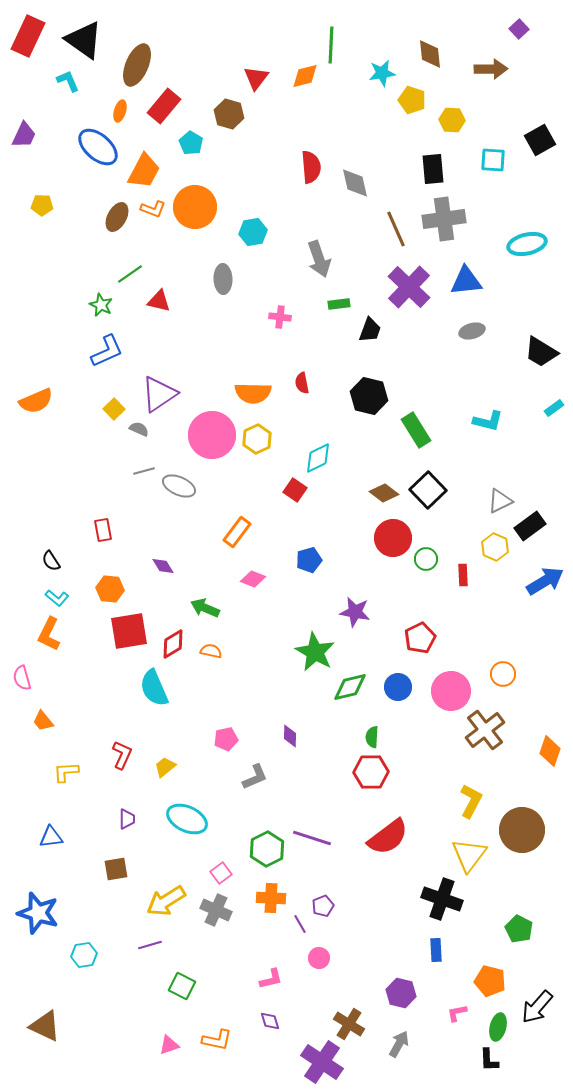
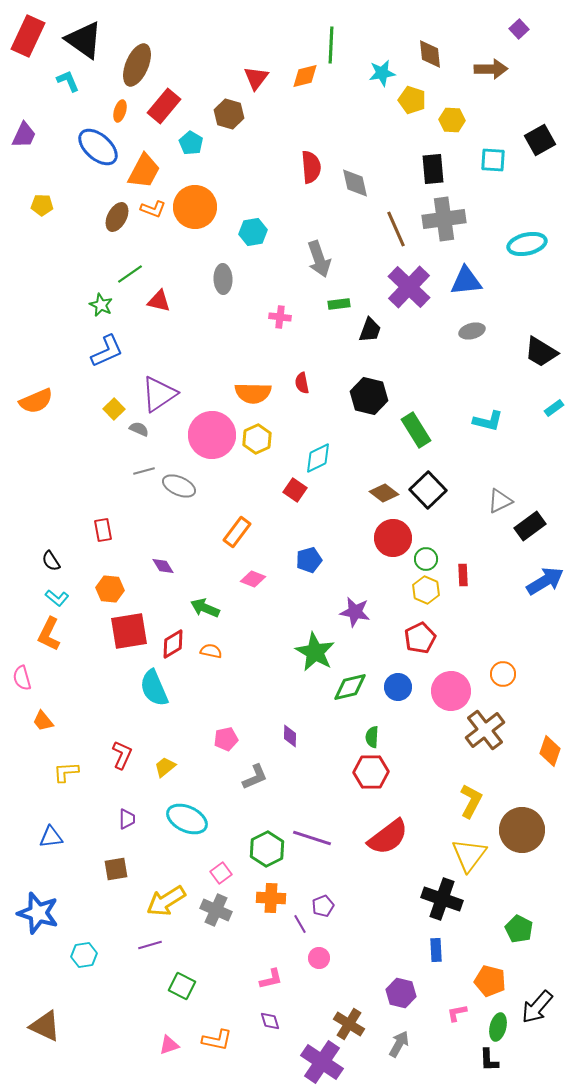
yellow hexagon at (495, 547): moved 69 px left, 43 px down
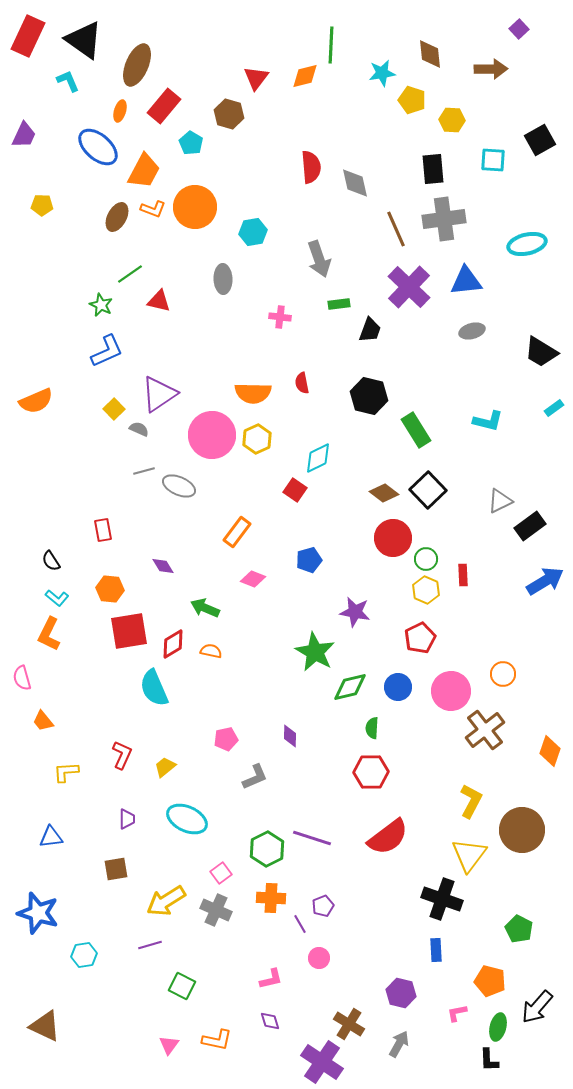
green semicircle at (372, 737): moved 9 px up
pink triangle at (169, 1045): rotated 35 degrees counterclockwise
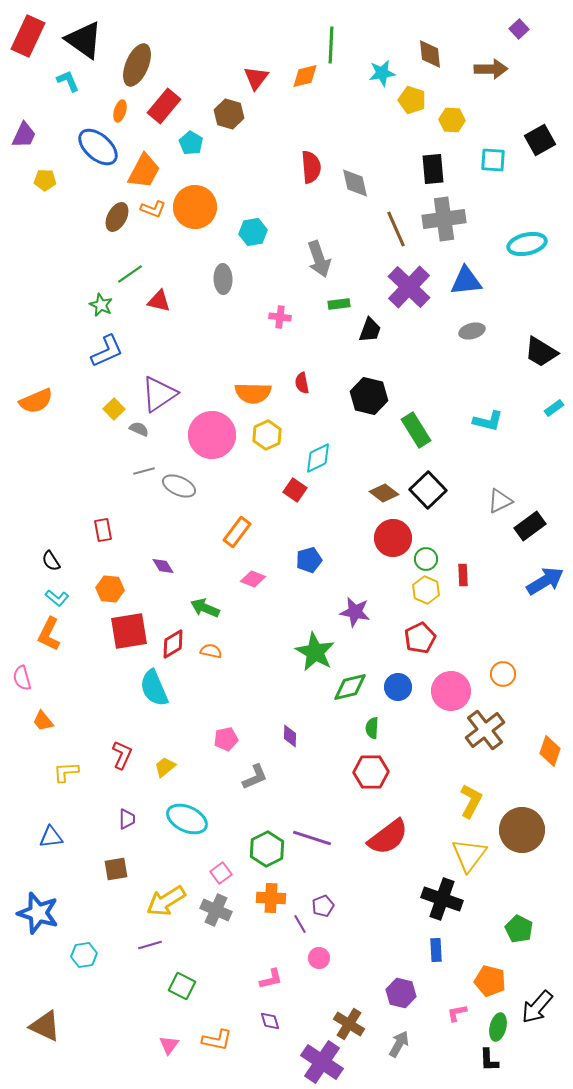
yellow pentagon at (42, 205): moved 3 px right, 25 px up
yellow hexagon at (257, 439): moved 10 px right, 4 px up
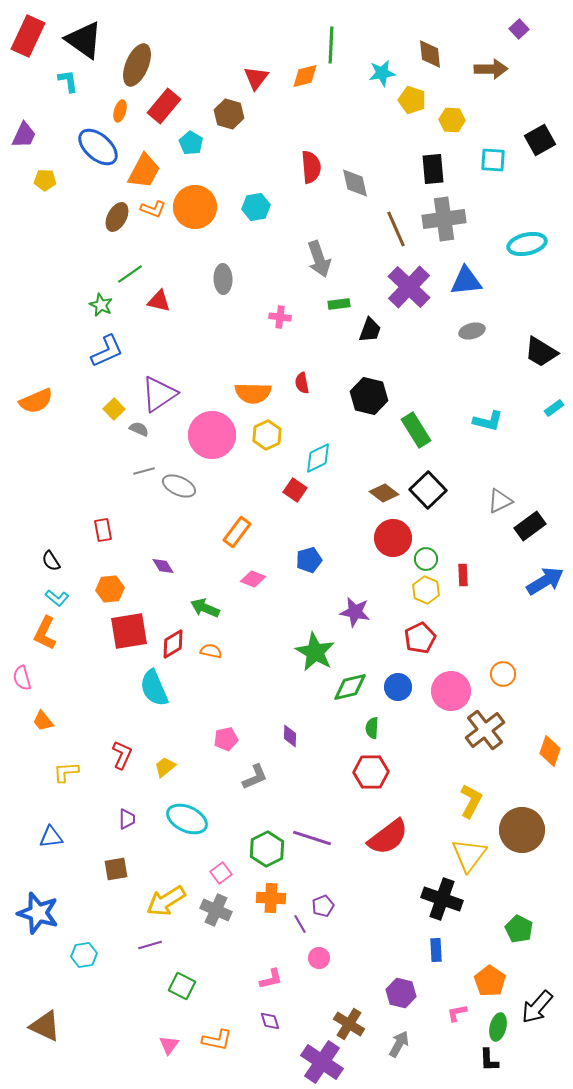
cyan L-shape at (68, 81): rotated 15 degrees clockwise
cyan hexagon at (253, 232): moved 3 px right, 25 px up
orange hexagon at (110, 589): rotated 12 degrees counterclockwise
orange L-shape at (49, 634): moved 4 px left, 1 px up
orange pentagon at (490, 981): rotated 20 degrees clockwise
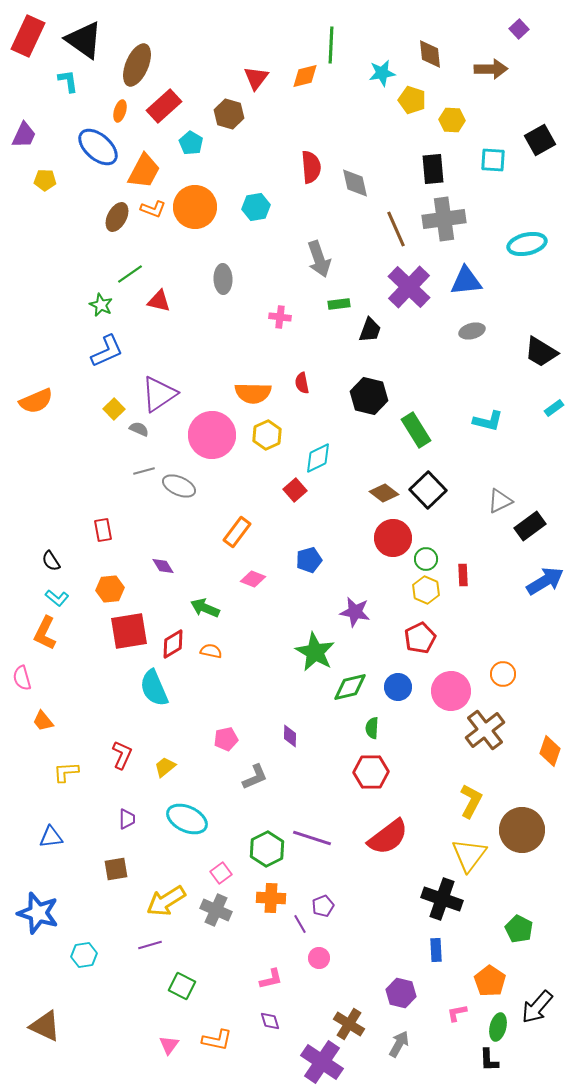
red rectangle at (164, 106): rotated 8 degrees clockwise
red square at (295, 490): rotated 15 degrees clockwise
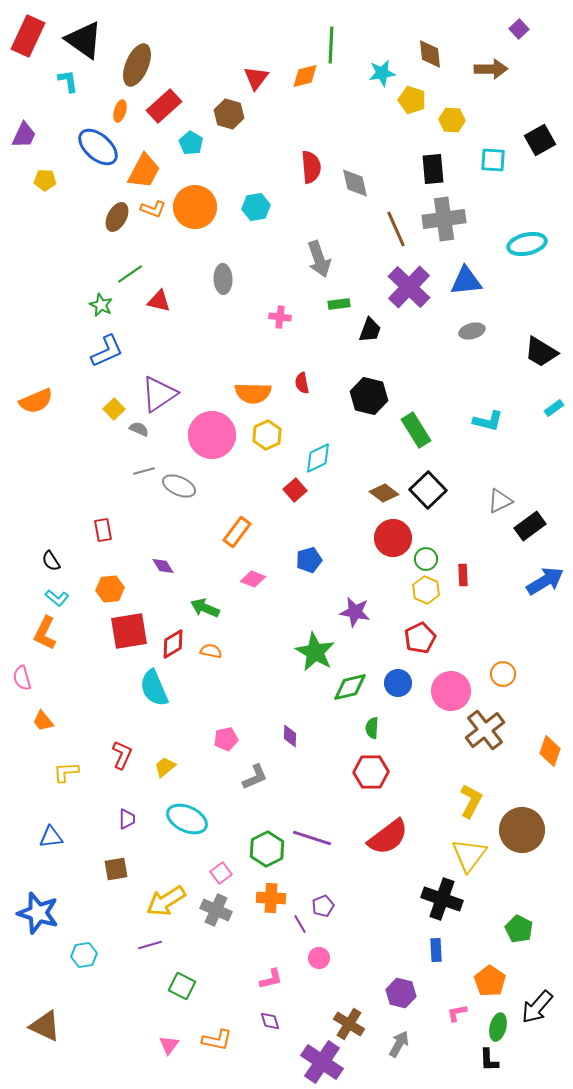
blue circle at (398, 687): moved 4 px up
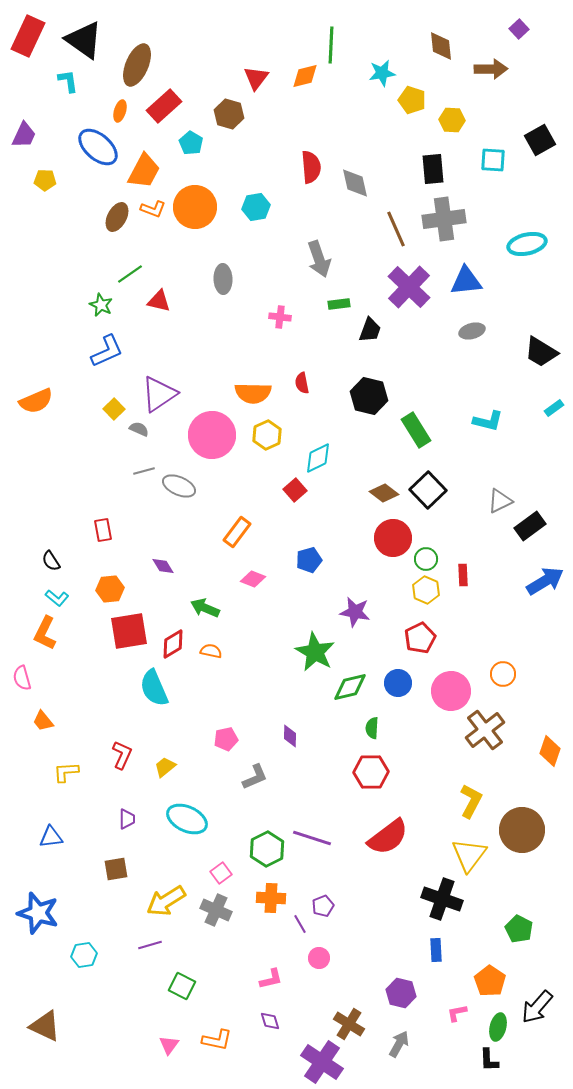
brown diamond at (430, 54): moved 11 px right, 8 px up
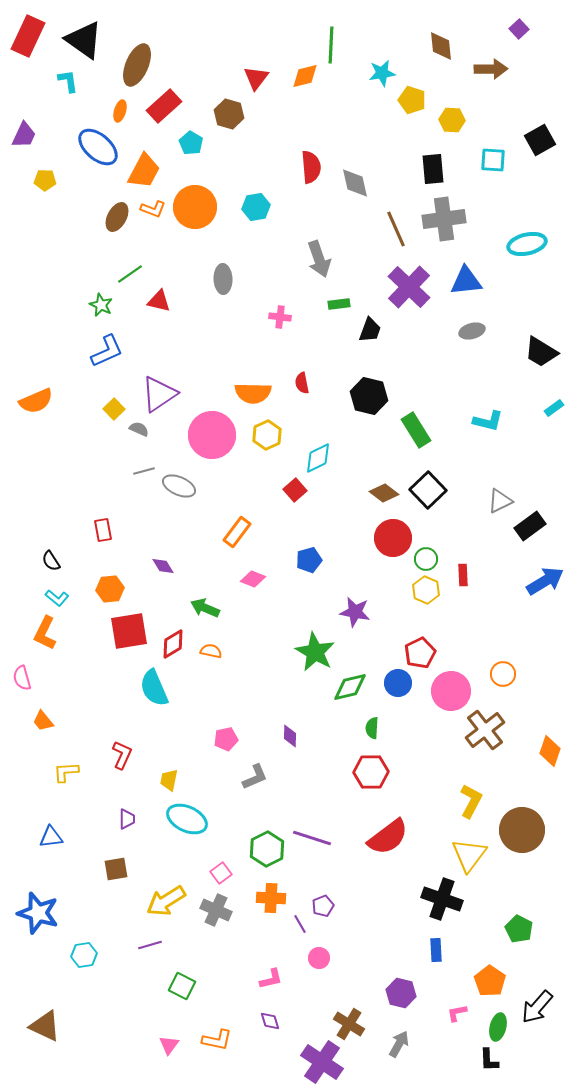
red pentagon at (420, 638): moved 15 px down
yellow trapezoid at (165, 767): moved 4 px right, 13 px down; rotated 40 degrees counterclockwise
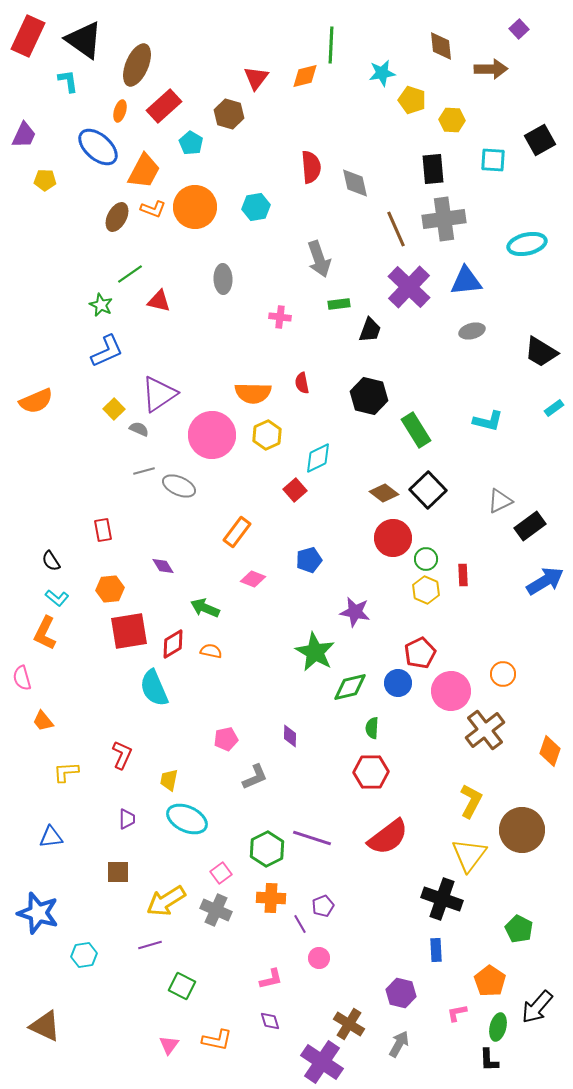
brown square at (116, 869): moved 2 px right, 3 px down; rotated 10 degrees clockwise
